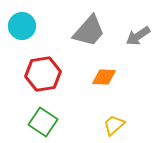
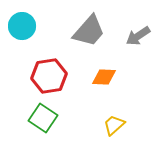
red hexagon: moved 6 px right, 2 px down
green square: moved 4 px up
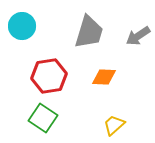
gray trapezoid: moved 1 px down; rotated 24 degrees counterclockwise
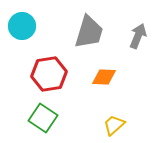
gray arrow: rotated 145 degrees clockwise
red hexagon: moved 2 px up
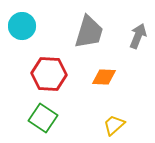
red hexagon: rotated 12 degrees clockwise
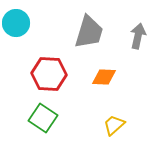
cyan circle: moved 6 px left, 3 px up
gray arrow: rotated 10 degrees counterclockwise
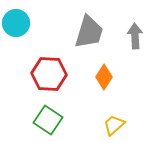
gray arrow: moved 3 px left; rotated 15 degrees counterclockwise
orange diamond: rotated 60 degrees counterclockwise
green square: moved 5 px right, 2 px down
